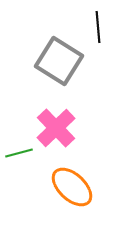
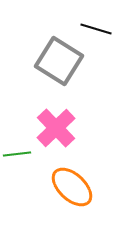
black line: moved 2 px left, 2 px down; rotated 68 degrees counterclockwise
green line: moved 2 px left, 1 px down; rotated 8 degrees clockwise
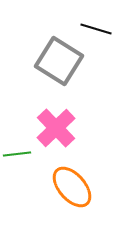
orange ellipse: rotated 6 degrees clockwise
